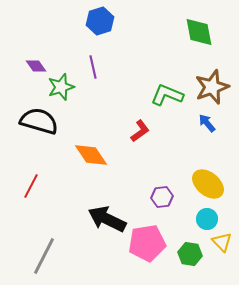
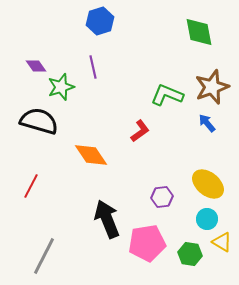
black arrow: rotated 42 degrees clockwise
yellow triangle: rotated 15 degrees counterclockwise
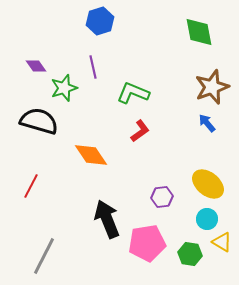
green star: moved 3 px right, 1 px down
green L-shape: moved 34 px left, 2 px up
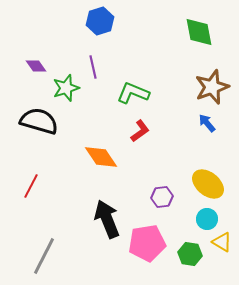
green star: moved 2 px right
orange diamond: moved 10 px right, 2 px down
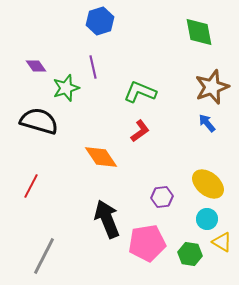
green L-shape: moved 7 px right, 1 px up
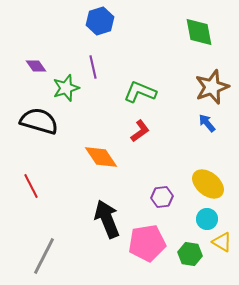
red line: rotated 55 degrees counterclockwise
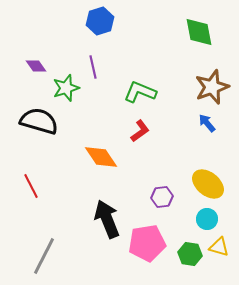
yellow triangle: moved 3 px left, 5 px down; rotated 15 degrees counterclockwise
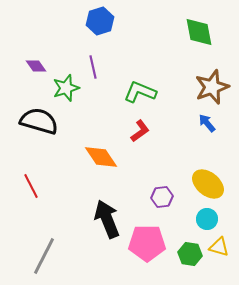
pink pentagon: rotated 9 degrees clockwise
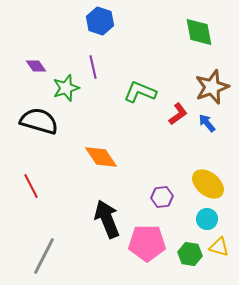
blue hexagon: rotated 24 degrees counterclockwise
red L-shape: moved 38 px right, 17 px up
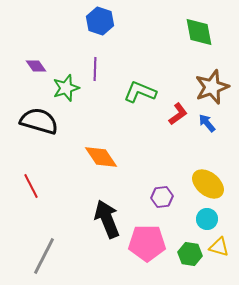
purple line: moved 2 px right, 2 px down; rotated 15 degrees clockwise
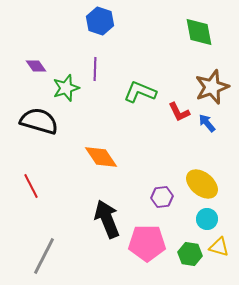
red L-shape: moved 1 px right, 2 px up; rotated 100 degrees clockwise
yellow ellipse: moved 6 px left
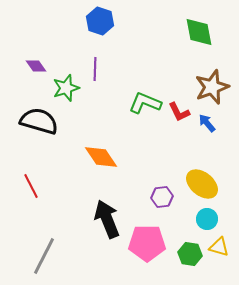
green L-shape: moved 5 px right, 11 px down
